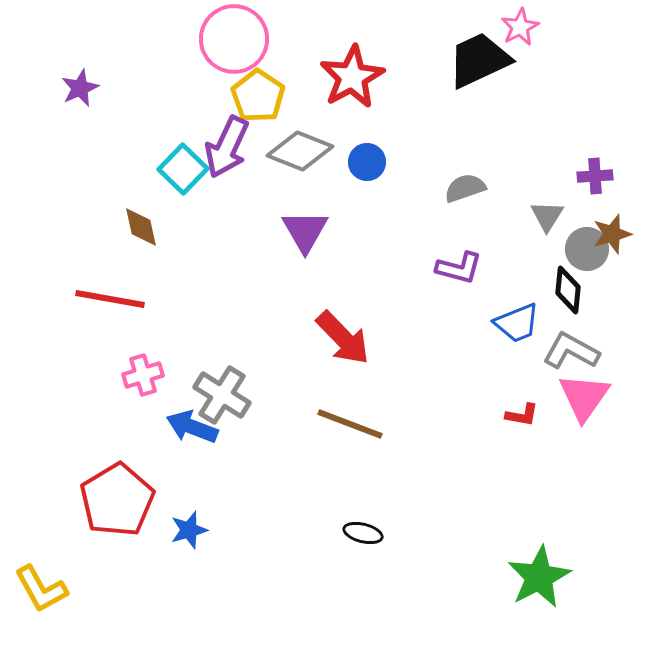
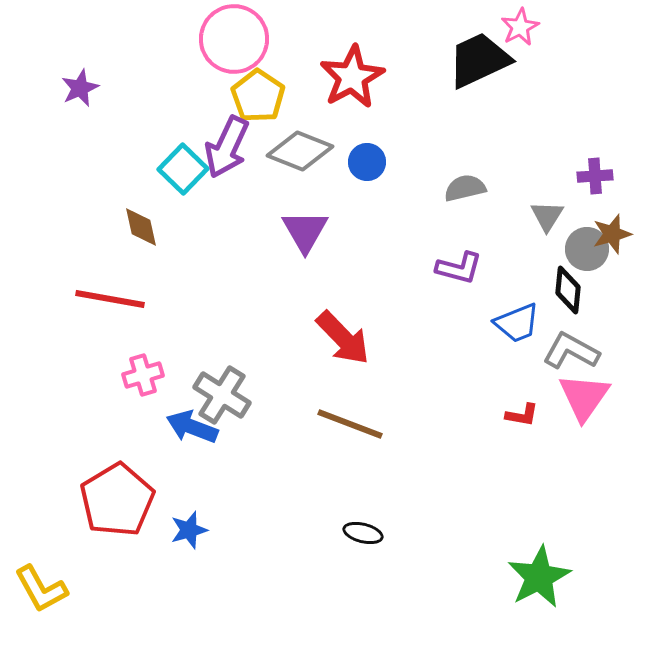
gray semicircle: rotated 6 degrees clockwise
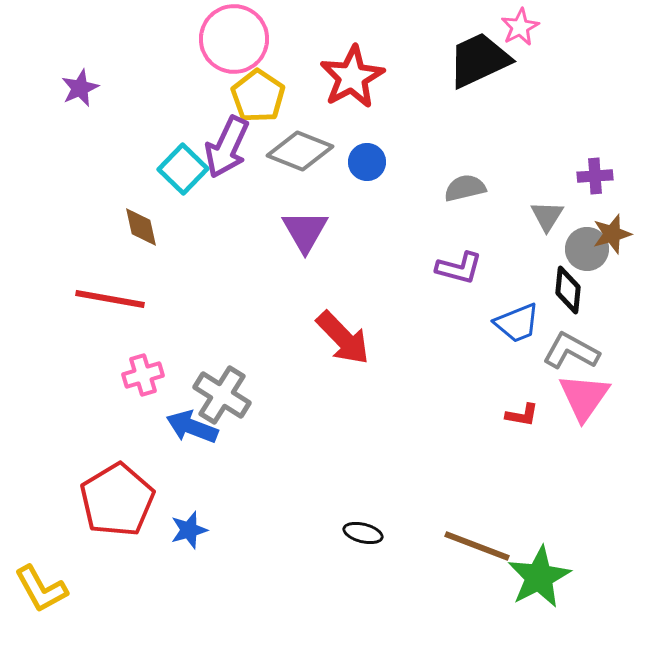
brown line: moved 127 px right, 122 px down
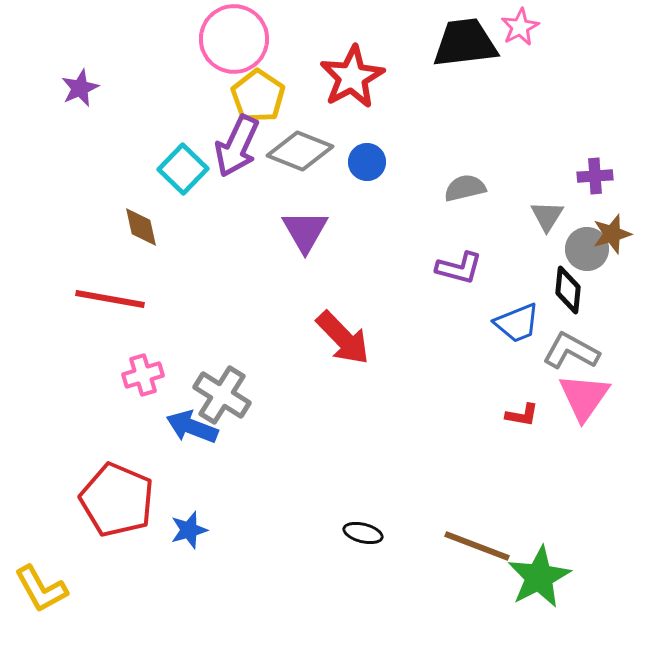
black trapezoid: moved 14 px left, 17 px up; rotated 18 degrees clockwise
purple arrow: moved 10 px right, 1 px up
red pentagon: rotated 18 degrees counterclockwise
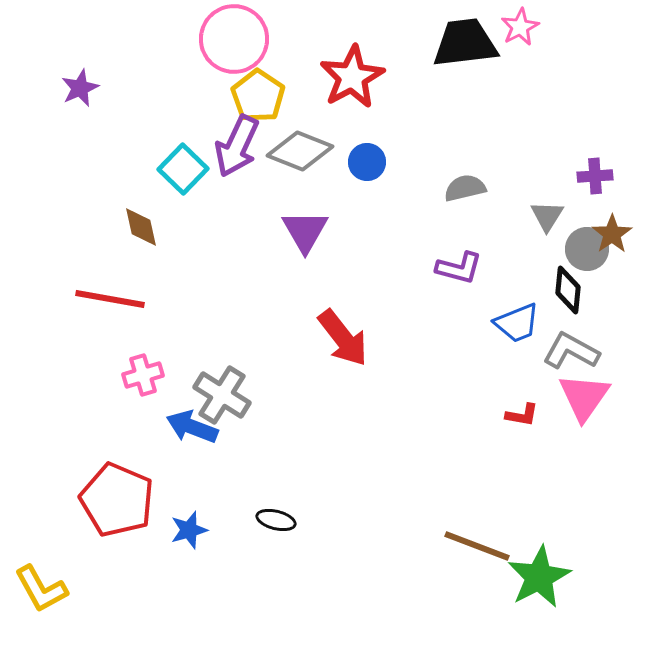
brown star: rotated 18 degrees counterclockwise
red arrow: rotated 6 degrees clockwise
black ellipse: moved 87 px left, 13 px up
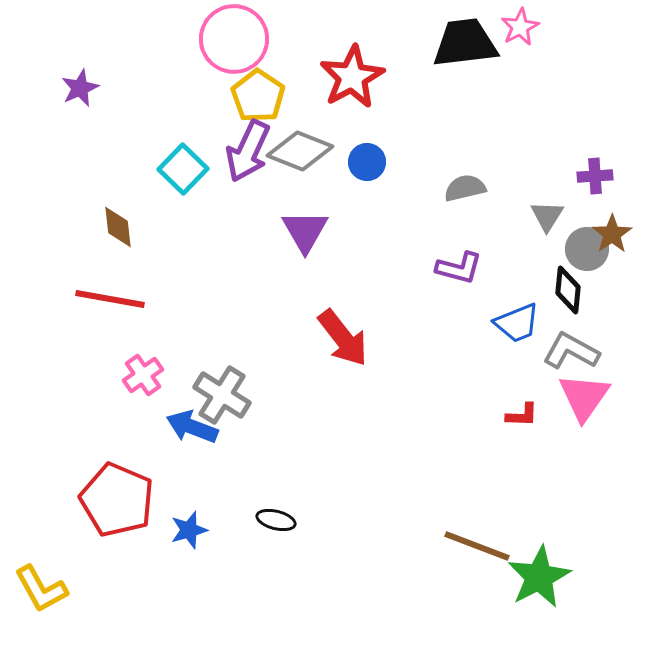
purple arrow: moved 11 px right, 5 px down
brown diamond: moved 23 px left; rotated 6 degrees clockwise
pink cross: rotated 18 degrees counterclockwise
red L-shape: rotated 8 degrees counterclockwise
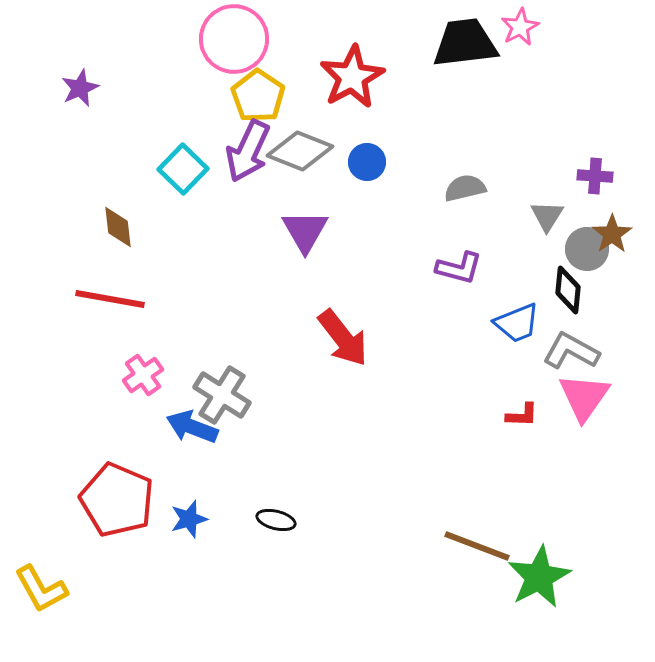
purple cross: rotated 8 degrees clockwise
blue star: moved 11 px up
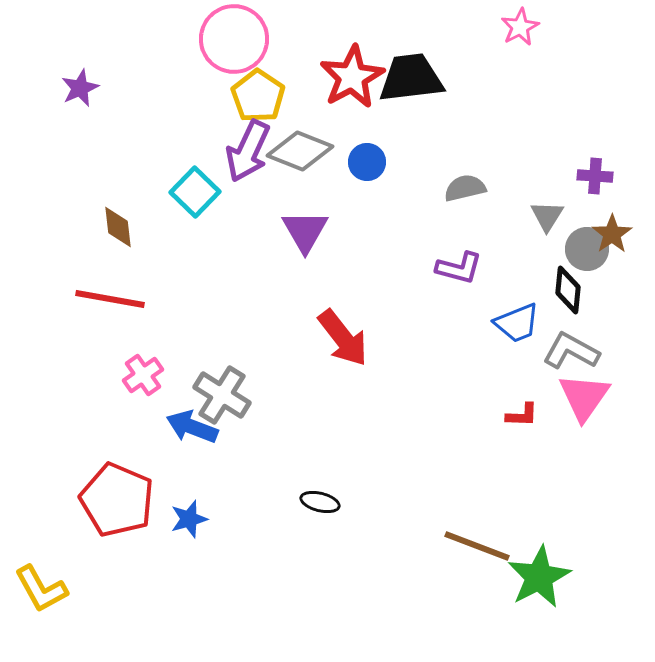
black trapezoid: moved 54 px left, 35 px down
cyan square: moved 12 px right, 23 px down
black ellipse: moved 44 px right, 18 px up
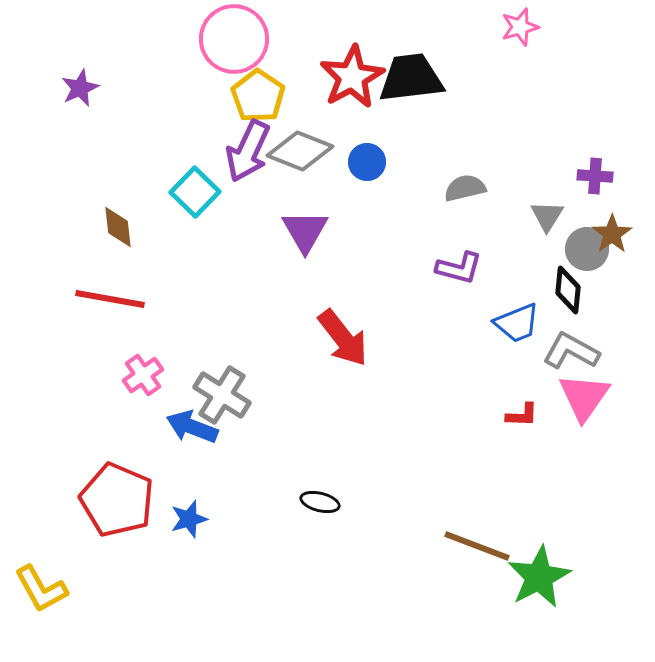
pink star: rotated 12 degrees clockwise
